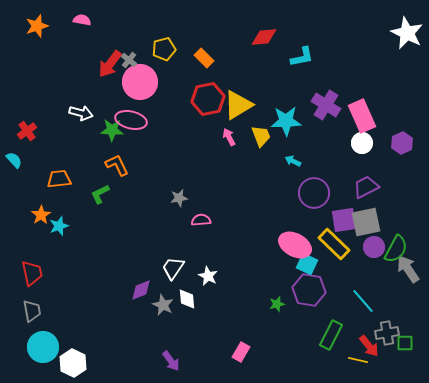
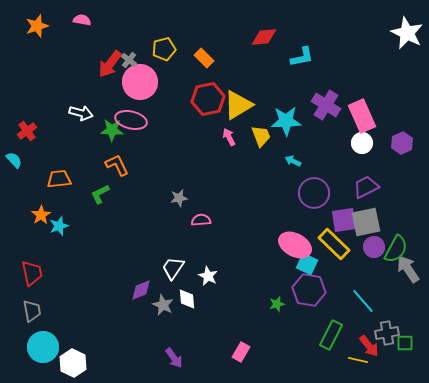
purple arrow at (171, 361): moved 3 px right, 3 px up
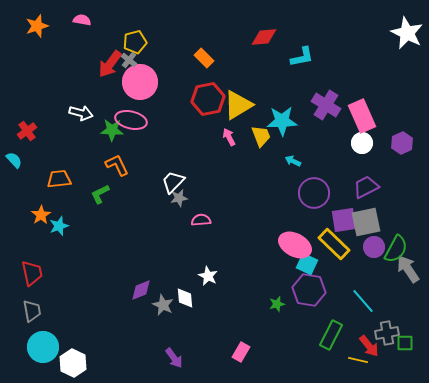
yellow pentagon at (164, 49): moved 29 px left, 7 px up
cyan star at (286, 121): moved 4 px left
white trapezoid at (173, 268): moved 86 px up; rotated 10 degrees clockwise
white diamond at (187, 299): moved 2 px left, 1 px up
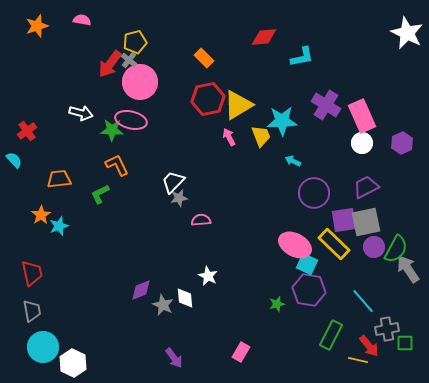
gray cross at (387, 333): moved 4 px up
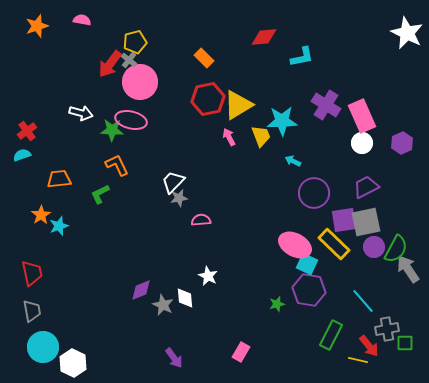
cyan semicircle at (14, 160): moved 8 px right, 5 px up; rotated 66 degrees counterclockwise
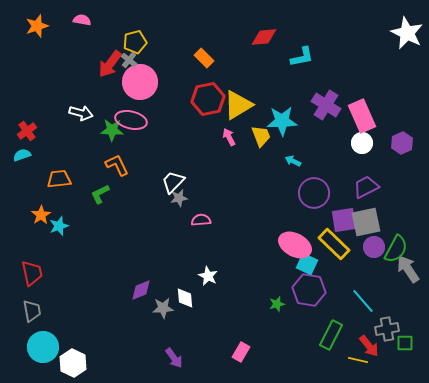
gray star at (163, 305): moved 3 px down; rotated 30 degrees counterclockwise
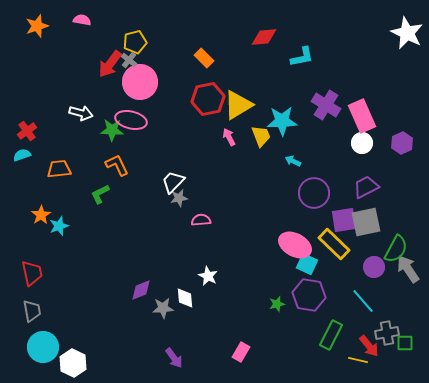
orange trapezoid at (59, 179): moved 10 px up
purple circle at (374, 247): moved 20 px down
purple hexagon at (309, 290): moved 5 px down
gray cross at (387, 329): moved 4 px down
